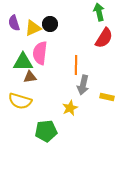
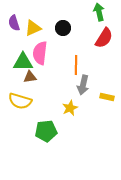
black circle: moved 13 px right, 4 px down
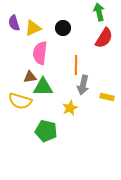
green triangle: moved 20 px right, 25 px down
green pentagon: rotated 20 degrees clockwise
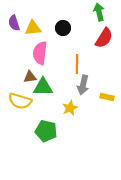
yellow triangle: rotated 18 degrees clockwise
orange line: moved 1 px right, 1 px up
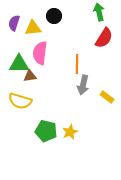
purple semicircle: rotated 35 degrees clockwise
black circle: moved 9 px left, 12 px up
brown triangle: moved 1 px up
green triangle: moved 24 px left, 23 px up
yellow rectangle: rotated 24 degrees clockwise
yellow star: moved 24 px down
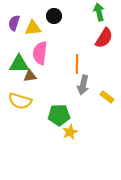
green pentagon: moved 13 px right, 16 px up; rotated 15 degrees counterclockwise
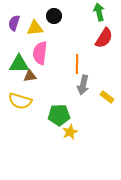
yellow triangle: moved 2 px right
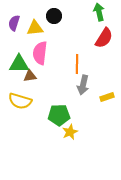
yellow rectangle: rotated 56 degrees counterclockwise
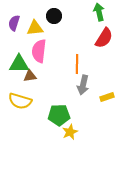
pink semicircle: moved 1 px left, 2 px up
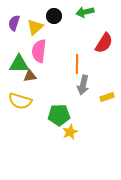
green arrow: moved 14 px left; rotated 90 degrees counterclockwise
yellow triangle: moved 1 px up; rotated 36 degrees counterclockwise
red semicircle: moved 5 px down
